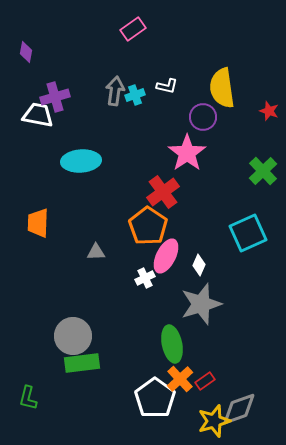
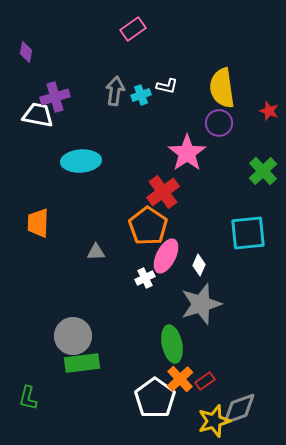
cyan cross: moved 6 px right
purple circle: moved 16 px right, 6 px down
cyan square: rotated 18 degrees clockwise
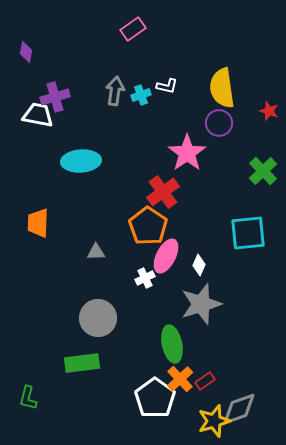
gray circle: moved 25 px right, 18 px up
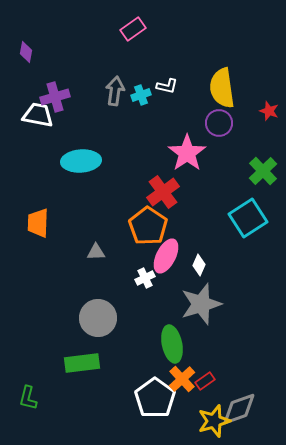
cyan square: moved 15 px up; rotated 27 degrees counterclockwise
orange cross: moved 2 px right
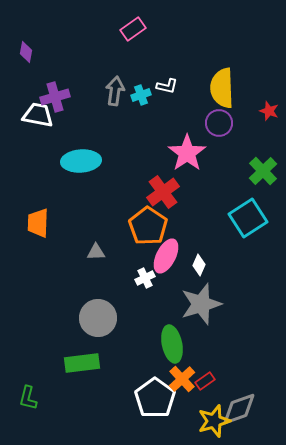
yellow semicircle: rotated 6 degrees clockwise
